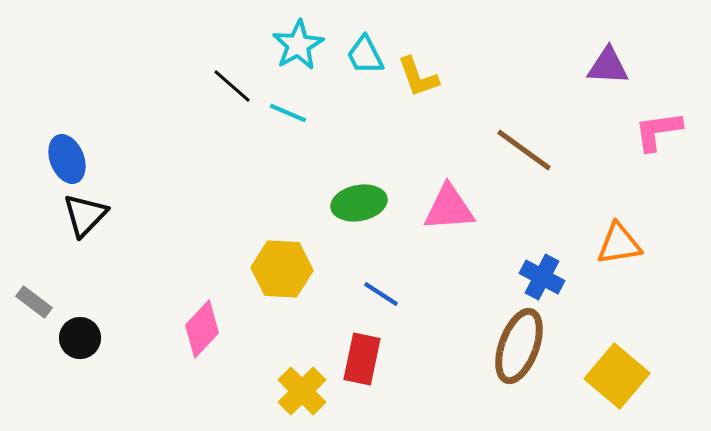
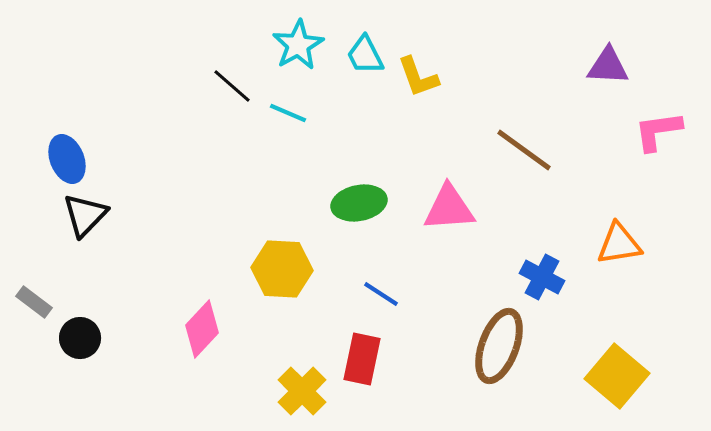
brown ellipse: moved 20 px left
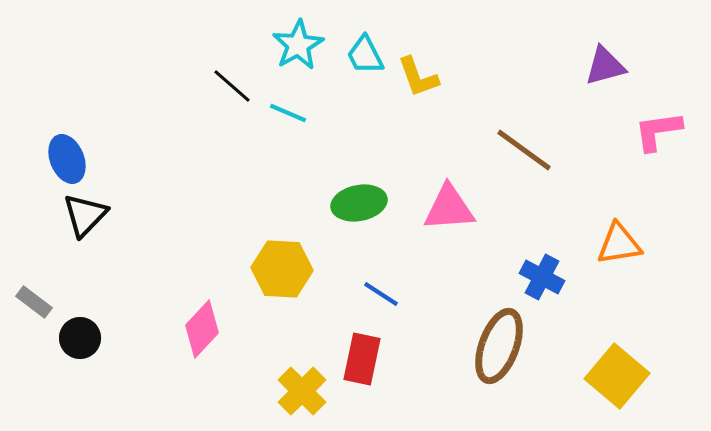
purple triangle: moved 3 px left; rotated 18 degrees counterclockwise
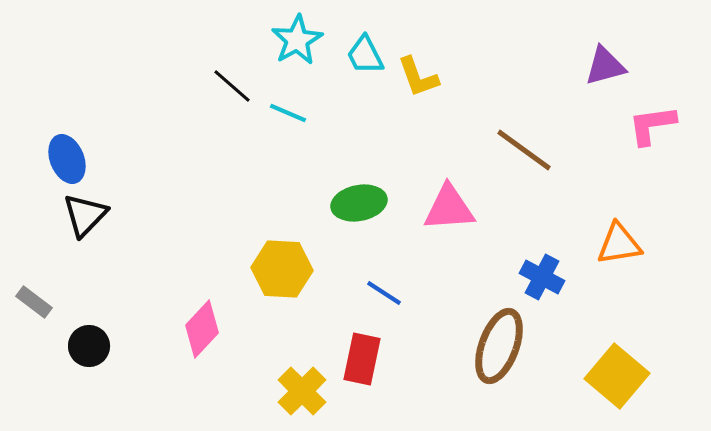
cyan star: moved 1 px left, 5 px up
pink L-shape: moved 6 px left, 6 px up
blue line: moved 3 px right, 1 px up
black circle: moved 9 px right, 8 px down
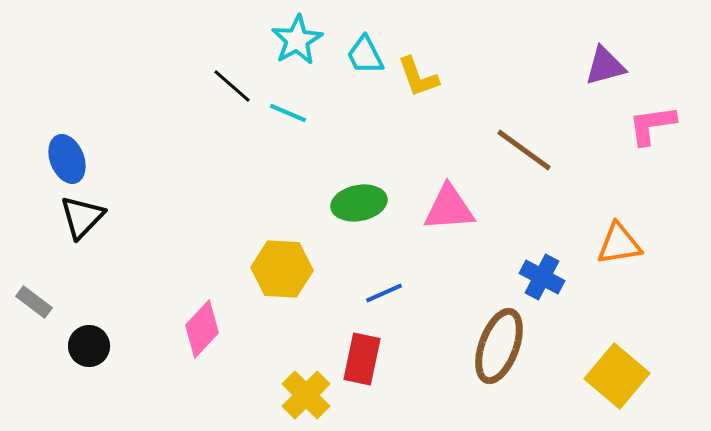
black triangle: moved 3 px left, 2 px down
blue line: rotated 57 degrees counterclockwise
yellow cross: moved 4 px right, 4 px down
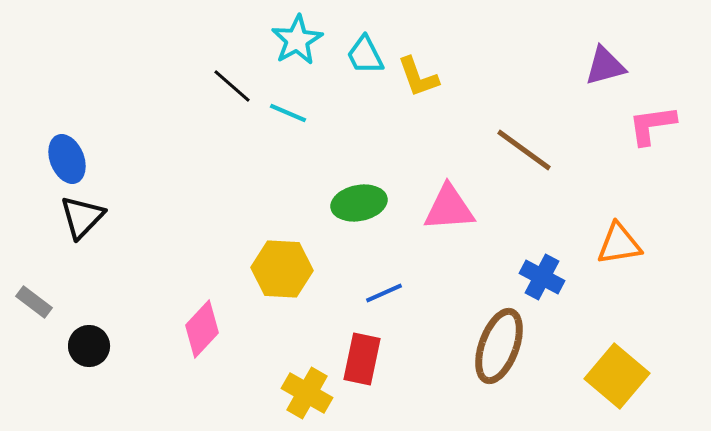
yellow cross: moved 1 px right, 2 px up; rotated 15 degrees counterclockwise
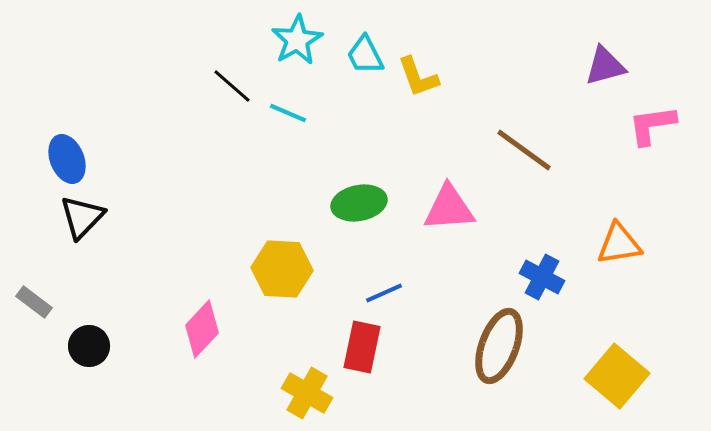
red rectangle: moved 12 px up
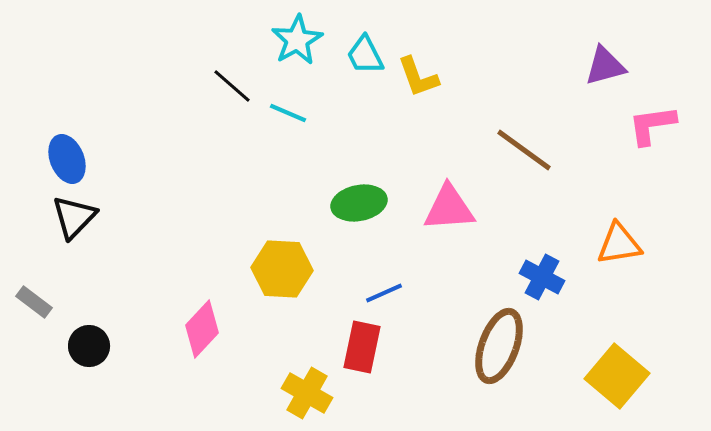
black triangle: moved 8 px left
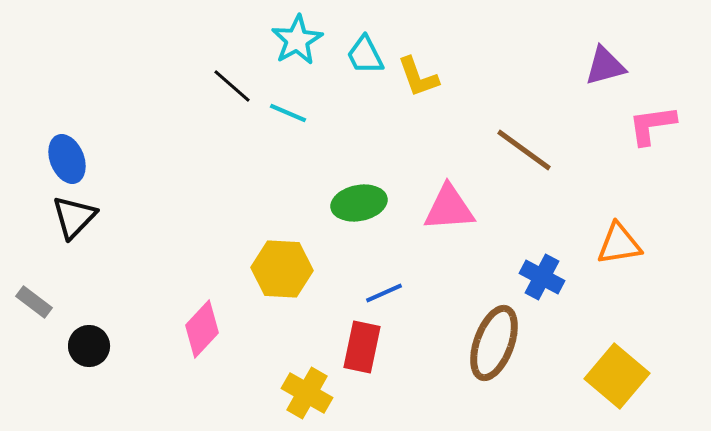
brown ellipse: moved 5 px left, 3 px up
